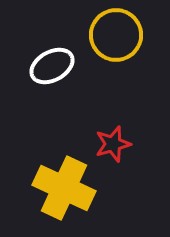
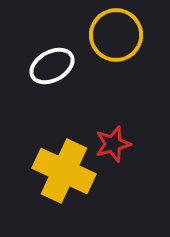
yellow cross: moved 17 px up
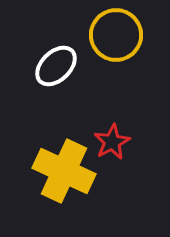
white ellipse: moved 4 px right; rotated 15 degrees counterclockwise
red star: moved 1 px left, 2 px up; rotated 12 degrees counterclockwise
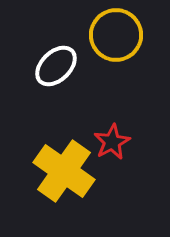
yellow cross: rotated 10 degrees clockwise
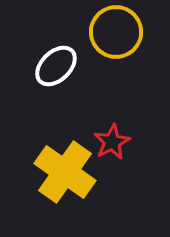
yellow circle: moved 3 px up
yellow cross: moved 1 px right, 1 px down
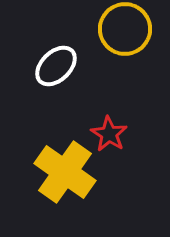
yellow circle: moved 9 px right, 3 px up
red star: moved 3 px left, 8 px up; rotated 12 degrees counterclockwise
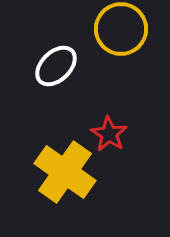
yellow circle: moved 4 px left
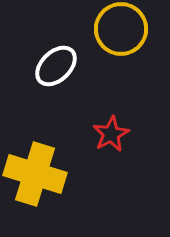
red star: moved 2 px right; rotated 12 degrees clockwise
yellow cross: moved 30 px left, 2 px down; rotated 18 degrees counterclockwise
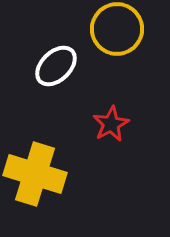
yellow circle: moved 4 px left
red star: moved 10 px up
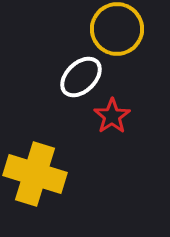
white ellipse: moved 25 px right, 11 px down
red star: moved 1 px right, 8 px up; rotated 6 degrees counterclockwise
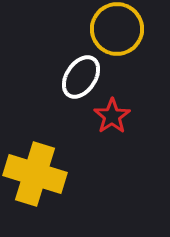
white ellipse: rotated 12 degrees counterclockwise
